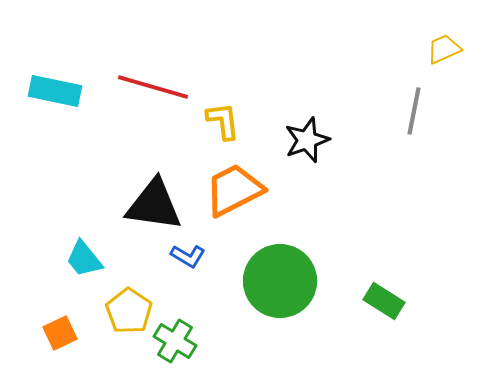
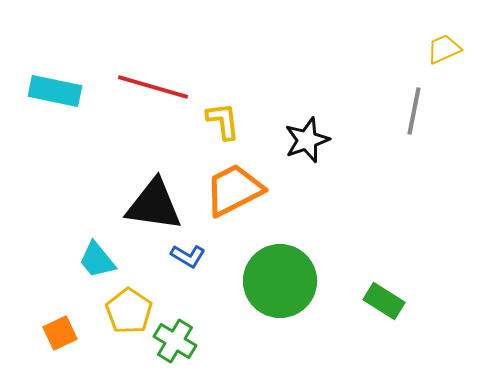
cyan trapezoid: moved 13 px right, 1 px down
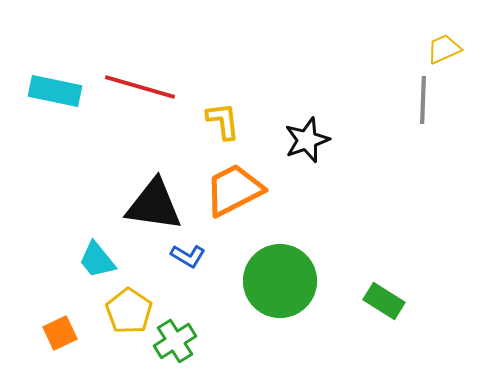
red line: moved 13 px left
gray line: moved 9 px right, 11 px up; rotated 9 degrees counterclockwise
green cross: rotated 27 degrees clockwise
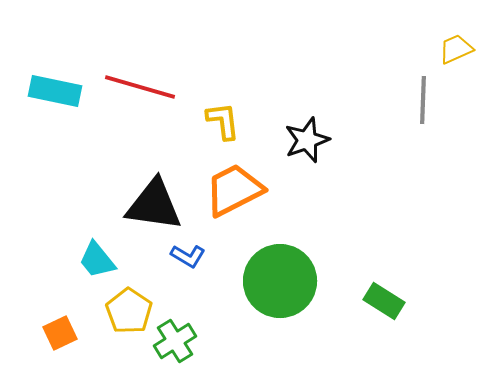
yellow trapezoid: moved 12 px right
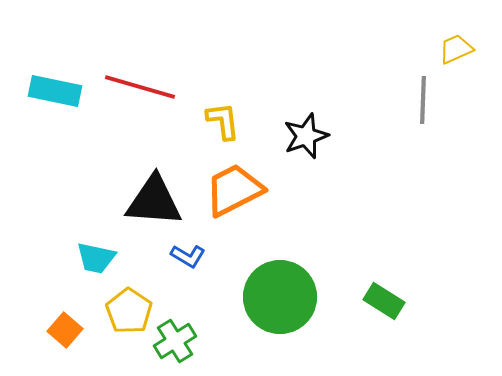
black star: moved 1 px left, 4 px up
black triangle: moved 4 px up; rotated 4 degrees counterclockwise
cyan trapezoid: moved 1 px left, 2 px up; rotated 39 degrees counterclockwise
green circle: moved 16 px down
orange square: moved 5 px right, 3 px up; rotated 24 degrees counterclockwise
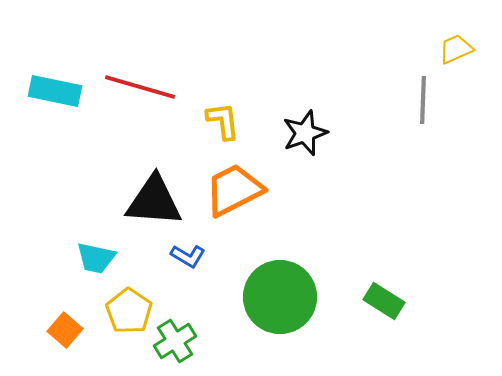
black star: moved 1 px left, 3 px up
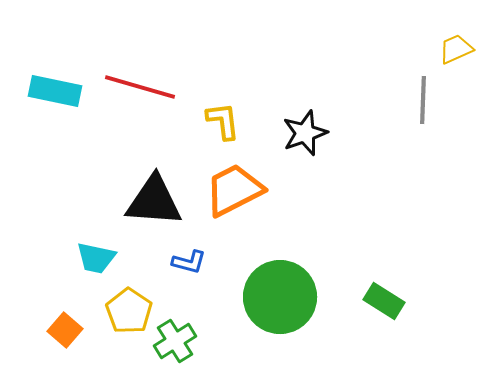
blue L-shape: moved 1 px right, 6 px down; rotated 16 degrees counterclockwise
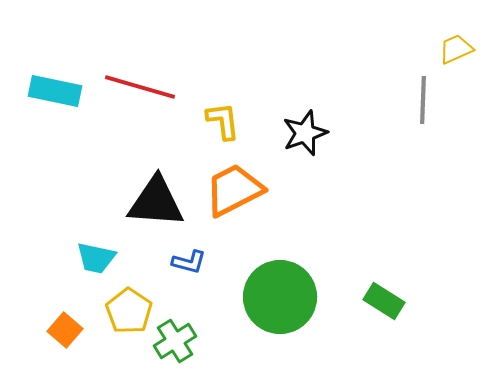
black triangle: moved 2 px right, 1 px down
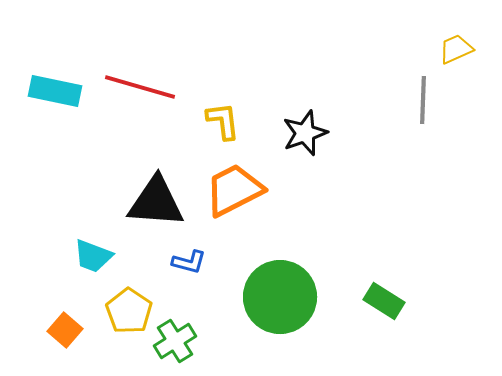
cyan trapezoid: moved 3 px left, 2 px up; rotated 9 degrees clockwise
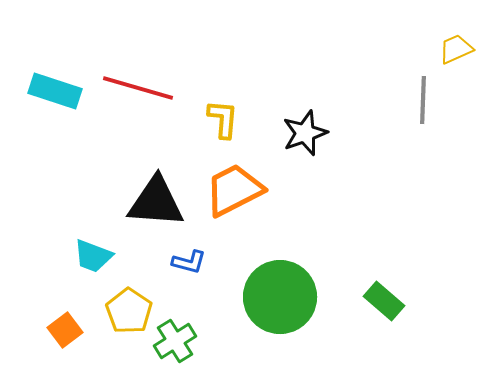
red line: moved 2 px left, 1 px down
cyan rectangle: rotated 6 degrees clockwise
yellow L-shape: moved 2 px up; rotated 12 degrees clockwise
green rectangle: rotated 9 degrees clockwise
orange square: rotated 12 degrees clockwise
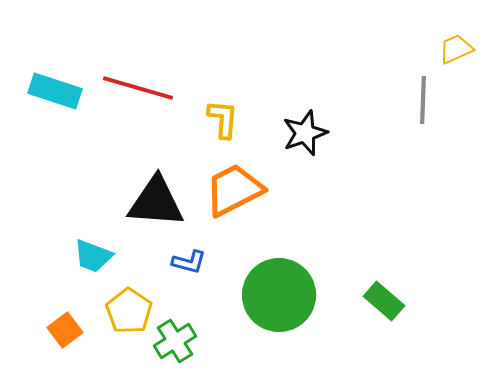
green circle: moved 1 px left, 2 px up
